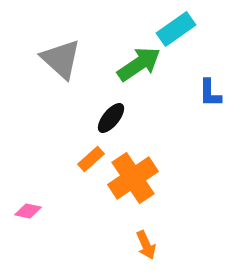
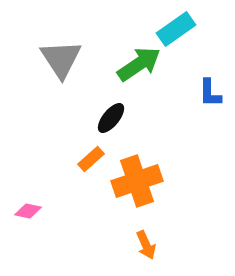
gray triangle: rotated 15 degrees clockwise
orange cross: moved 4 px right, 3 px down; rotated 15 degrees clockwise
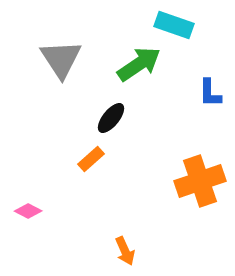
cyan rectangle: moved 2 px left, 4 px up; rotated 54 degrees clockwise
orange cross: moved 63 px right
pink diamond: rotated 16 degrees clockwise
orange arrow: moved 21 px left, 6 px down
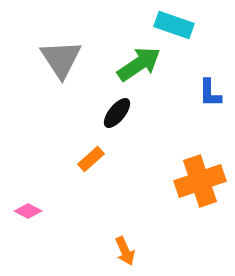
black ellipse: moved 6 px right, 5 px up
